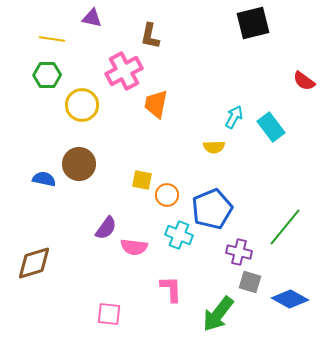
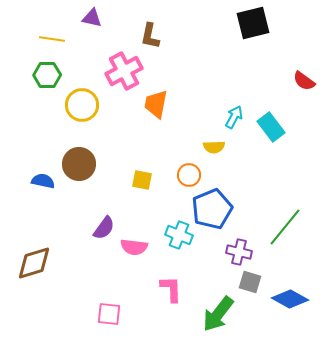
blue semicircle: moved 1 px left, 2 px down
orange circle: moved 22 px right, 20 px up
purple semicircle: moved 2 px left
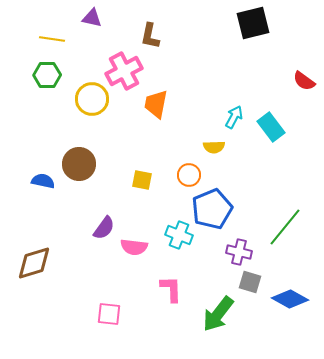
yellow circle: moved 10 px right, 6 px up
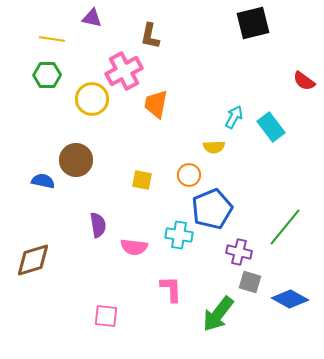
brown circle: moved 3 px left, 4 px up
purple semicircle: moved 6 px left, 3 px up; rotated 45 degrees counterclockwise
cyan cross: rotated 12 degrees counterclockwise
brown diamond: moved 1 px left, 3 px up
pink square: moved 3 px left, 2 px down
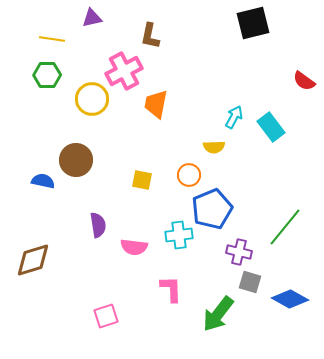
purple triangle: rotated 25 degrees counterclockwise
cyan cross: rotated 16 degrees counterclockwise
pink square: rotated 25 degrees counterclockwise
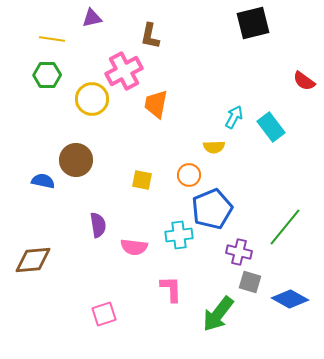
brown diamond: rotated 12 degrees clockwise
pink square: moved 2 px left, 2 px up
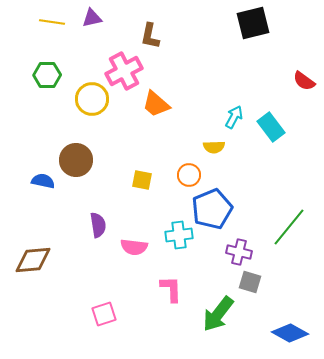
yellow line: moved 17 px up
orange trapezoid: rotated 60 degrees counterclockwise
green line: moved 4 px right
blue diamond: moved 34 px down
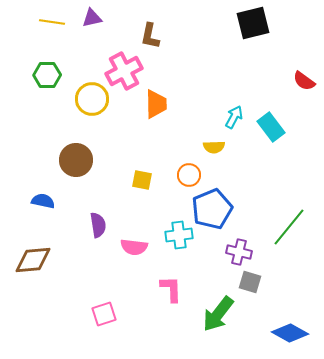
orange trapezoid: rotated 132 degrees counterclockwise
blue semicircle: moved 20 px down
